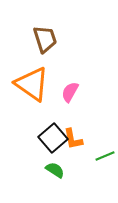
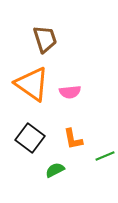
pink semicircle: rotated 125 degrees counterclockwise
black square: moved 23 px left; rotated 12 degrees counterclockwise
green semicircle: rotated 60 degrees counterclockwise
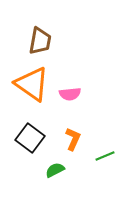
brown trapezoid: moved 5 px left, 2 px down; rotated 28 degrees clockwise
pink semicircle: moved 2 px down
orange L-shape: rotated 145 degrees counterclockwise
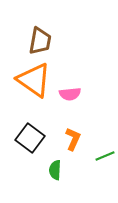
orange triangle: moved 2 px right, 4 px up
green semicircle: rotated 60 degrees counterclockwise
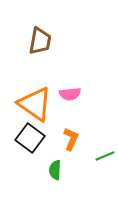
orange triangle: moved 1 px right, 24 px down
orange L-shape: moved 2 px left
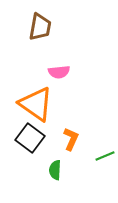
brown trapezoid: moved 14 px up
pink semicircle: moved 11 px left, 22 px up
orange triangle: moved 1 px right
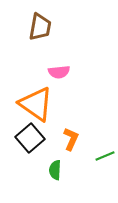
black square: rotated 12 degrees clockwise
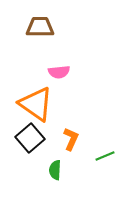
brown trapezoid: rotated 100 degrees counterclockwise
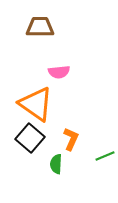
black square: rotated 8 degrees counterclockwise
green semicircle: moved 1 px right, 6 px up
